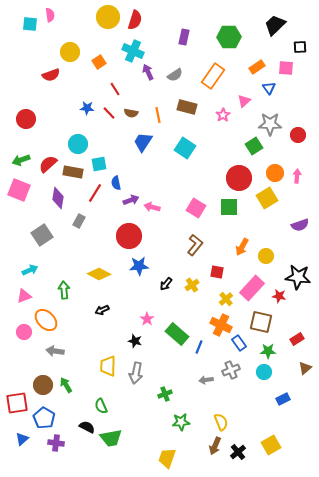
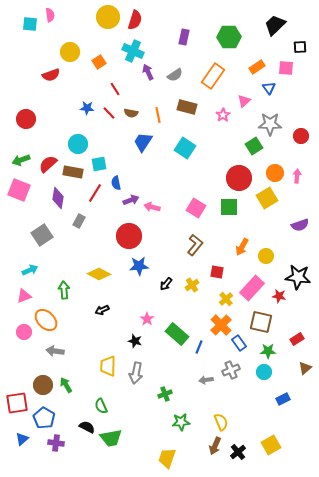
red circle at (298, 135): moved 3 px right, 1 px down
orange cross at (221, 325): rotated 20 degrees clockwise
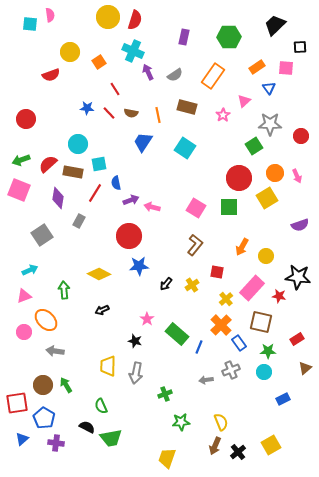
pink arrow at (297, 176): rotated 152 degrees clockwise
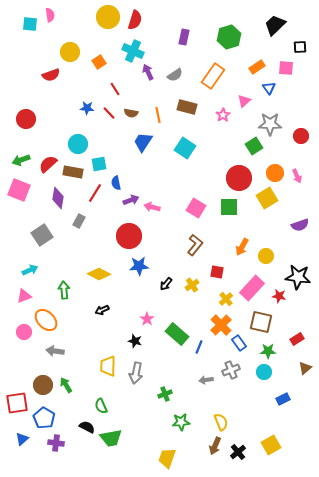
green hexagon at (229, 37): rotated 15 degrees counterclockwise
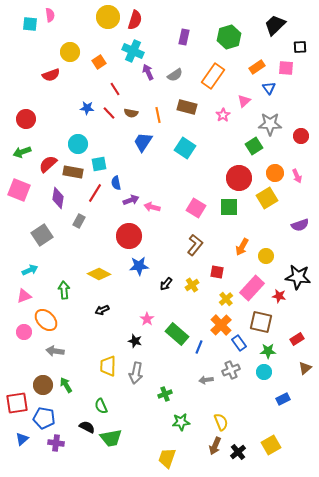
green arrow at (21, 160): moved 1 px right, 8 px up
blue pentagon at (44, 418): rotated 20 degrees counterclockwise
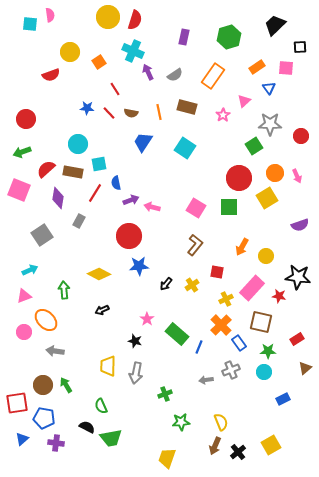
orange line at (158, 115): moved 1 px right, 3 px up
red semicircle at (48, 164): moved 2 px left, 5 px down
yellow cross at (226, 299): rotated 16 degrees clockwise
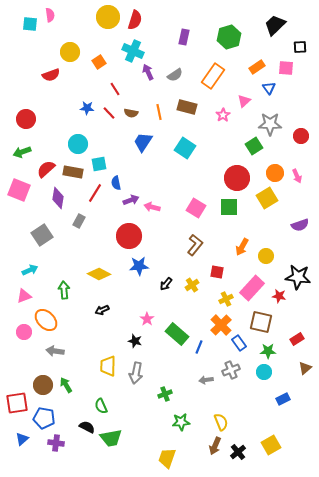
red circle at (239, 178): moved 2 px left
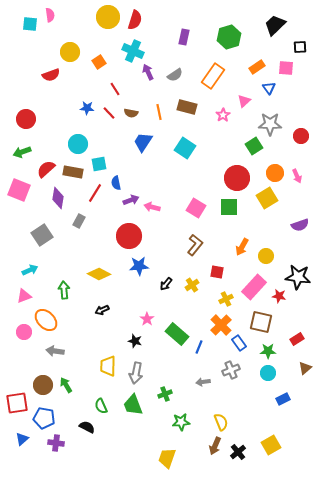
pink rectangle at (252, 288): moved 2 px right, 1 px up
cyan circle at (264, 372): moved 4 px right, 1 px down
gray arrow at (206, 380): moved 3 px left, 2 px down
green trapezoid at (111, 438): moved 22 px right, 33 px up; rotated 80 degrees clockwise
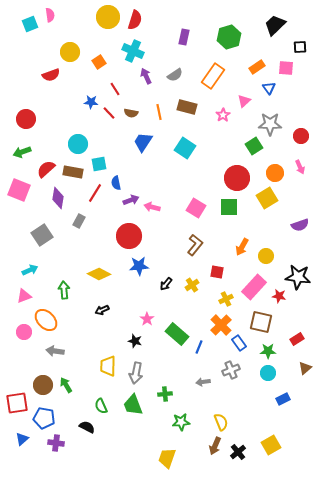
cyan square at (30, 24): rotated 28 degrees counterclockwise
purple arrow at (148, 72): moved 2 px left, 4 px down
blue star at (87, 108): moved 4 px right, 6 px up
pink arrow at (297, 176): moved 3 px right, 9 px up
green cross at (165, 394): rotated 16 degrees clockwise
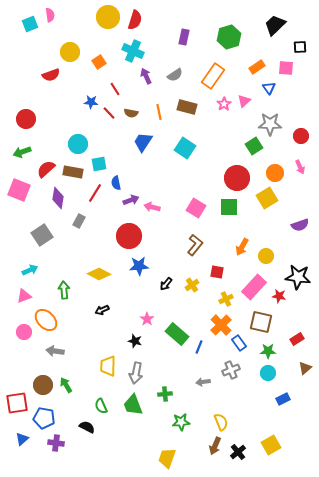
pink star at (223, 115): moved 1 px right, 11 px up
